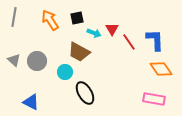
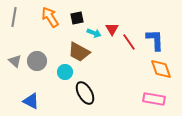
orange arrow: moved 3 px up
gray triangle: moved 1 px right, 1 px down
orange diamond: rotated 15 degrees clockwise
blue triangle: moved 1 px up
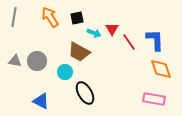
gray triangle: rotated 32 degrees counterclockwise
blue triangle: moved 10 px right
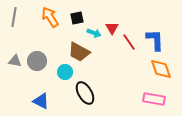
red triangle: moved 1 px up
